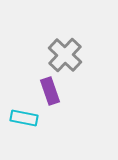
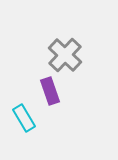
cyan rectangle: rotated 48 degrees clockwise
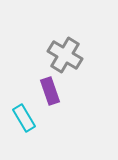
gray cross: rotated 12 degrees counterclockwise
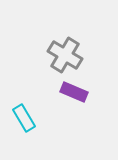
purple rectangle: moved 24 px right, 1 px down; rotated 48 degrees counterclockwise
